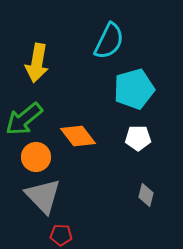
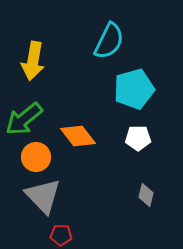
yellow arrow: moved 4 px left, 2 px up
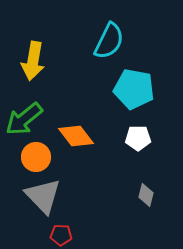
cyan pentagon: rotated 27 degrees clockwise
orange diamond: moved 2 px left
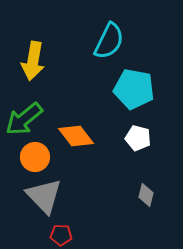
white pentagon: rotated 15 degrees clockwise
orange circle: moved 1 px left
gray triangle: moved 1 px right
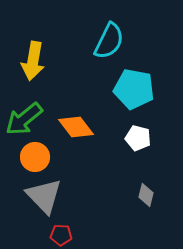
orange diamond: moved 9 px up
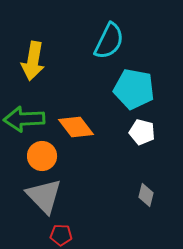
green arrow: rotated 36 degrees clockwise
white pentagon: moved 4 px right, 6 px up
orange circle: moved 7 px right, 1 px up
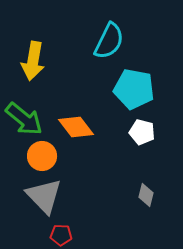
green arrow: rotated 138 degrees counterclockwise
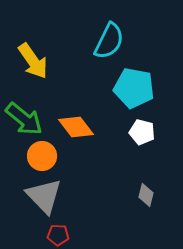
yellow arrow: rotated 45 degrees counterclockwise
cyan pentagon: moved 1 px up
red pentagon: moved 3 px left
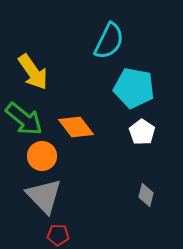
yellow arrow: moved 11 px down
white pentagon: rotated 20 degrees clockwise
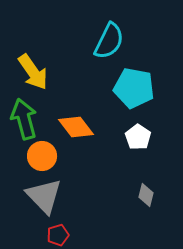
green arrow: rotated 144 degrees counterclockwise
white pentagon: moved 4 px left, 5 px down
red pentagon: rotated 20 degrees counterclockwise
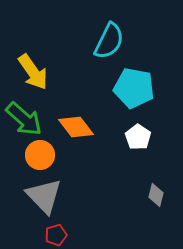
green arrow: rotated 147 degrees clockwise
orange circle: moved 2 px left, 1 px up
gray diamond: moved 10 px right
red pentagon: moved 2 px left
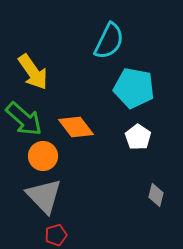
orange circle: moved 3 px right, 1 px down
